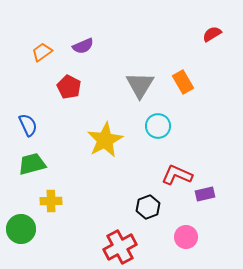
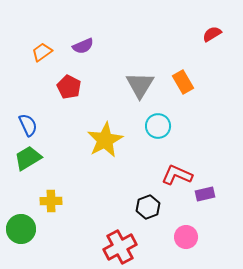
green trapezoid: moved 4 px left, 6 px up; rotated 16 degrees counterclockwise
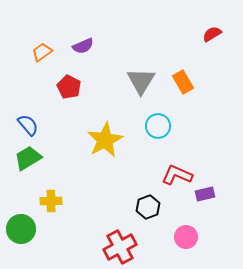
gray triangle: moved 1 px right, 4 px up
blue semicircle: rotated 15 degrees counterclockwise
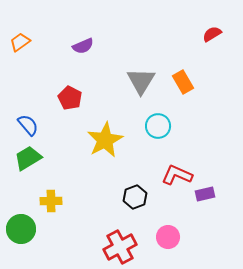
orange trapezoid: moved 22 px left, 10 px up
red pentagon: moved 1 px right, 11 px down
black hexagon: moved 13 px left, 10 px up
pink circle: moved 18 px left
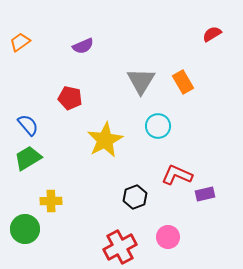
red pentagon: rotated 15 degrees counterclockwise
green circle: moved 4 px right
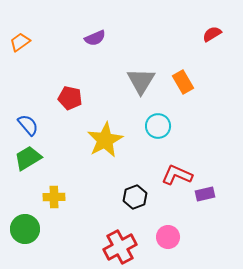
purple semicircle: moved 12 px right, 8 px up
yellow cross: moved 3 px right, 4 px up
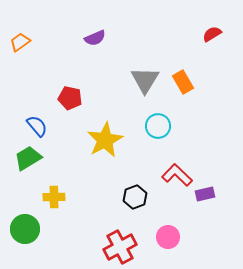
gray triangle: moved 4 px right, 1 px up
blue semicircle: moved 9 px right, 1 px down
red L-shape: rotated 20 degrees clockwise
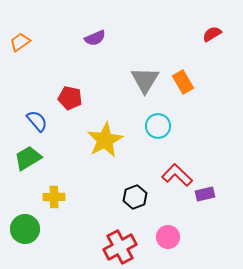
blue semicircle: moved 5 px up
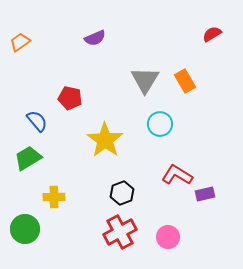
orange rectangle: moved 2 px right, 1 px up
cyan circle: moved 2 px right, 2 px up
yellow star: rotated 9 degrees counterclockwise
red L-shape: rotated 12 degrees counterclockwise
black hexagon: moved 13 px left, 4 px up
red cross: moved 15 px up
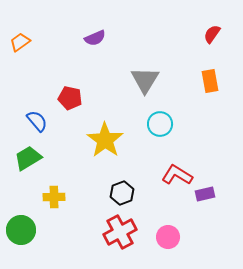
red semicircle: rotated 24 degrees counterclockwise
orange rectangle: moved 25 px right; rotated 20 degrees clockwise
green circle: moved 4 px left, 1 px down
